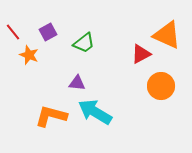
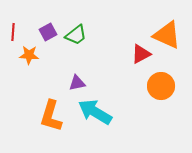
red line: rotated 42 degrees clockwise
green trapezoid: moved 8 px left, 8 px up
orange star: rotated 18 degrees counterclockwise
purple triangle: rotated 18 degrees counterclockwise
orange L-shape: rotated 88 degrees counterclockwise
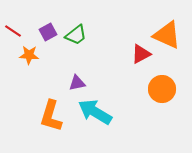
red line: moved 1 px up; rotated 60 degrees counterclockwise
orange circle: moved 1 px right, 3 px down
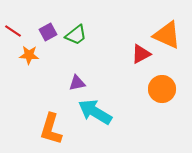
orange L-shape: moved 13 px down
